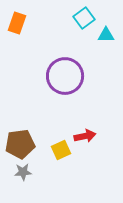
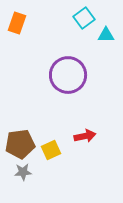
purple circle: moved 3 px right, 1 px up
yellow square: moved 10 px left
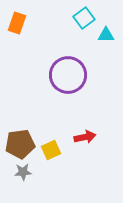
red arrow: moved 1 px down
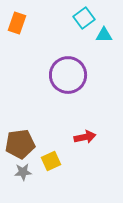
cyan triangle: moved 2 px left
yellow square: moved 11 px down
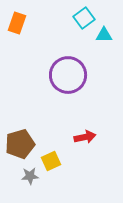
brown pentagon: rotated 8 degrees counterclockwise
gray star: moved 7 px right, 4 px down
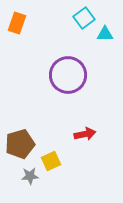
cyan triangle: moved 1 px right, 1 px up
red arrow: moved 3 px up
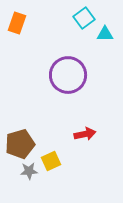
gray star: moved 1 px left, 5 px up
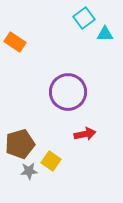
orange rectangle: moved 2 px left, 19 px down; rotated 75 degrees counterclockwise
purple circle: moved 17 px down
yellow square: rotated 30 degrees counterclockwise
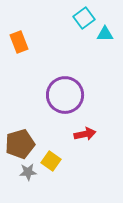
orange rectangle: moved 4 px right; rotated 35 degrees clockwise
purple circle: moved 3 px left, 3 px down
gray star: moved 1 px left, 1 px down
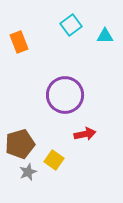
cyan square: moved 13 px left, 7 px down
cyan triangle: moved 2 px down
yellow square: moved 3 px right, 1 px up
gray star: rotated 18 degrees counterclockwise
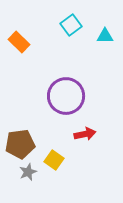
orange rectangle: rotated 25 degrees counterclockwise
purple circle: moved 1 px right, 1 px down
brown pentagon: rotated 8 degrees clockwise
